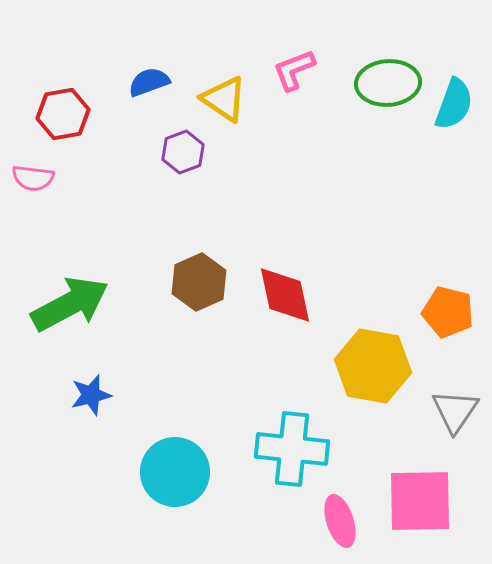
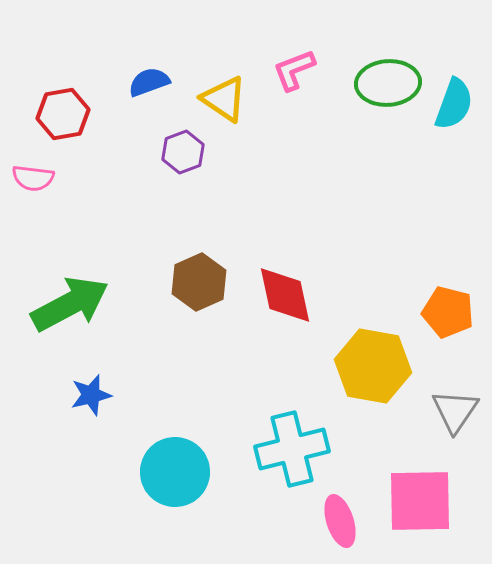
cyan cross: rotated 20 degrees counterclockwise
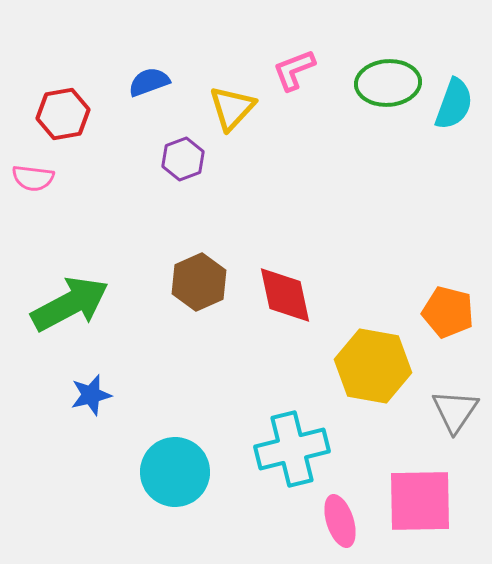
yellow triangle: moved 8 px right, 9 px down; rotated 39 degrees clockwise
purple hexagon: moved 7 px down
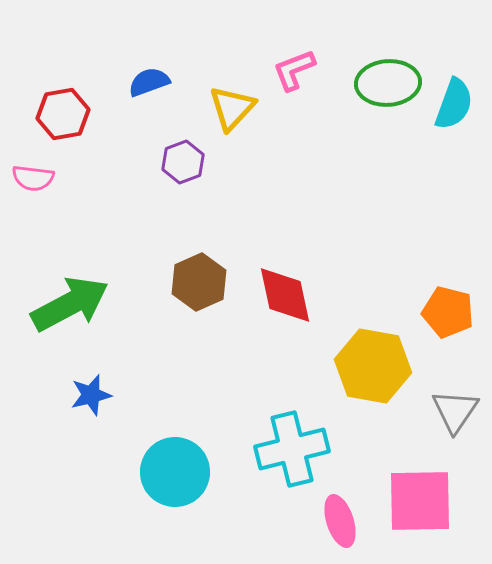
purple hexagon: moved 3 px down
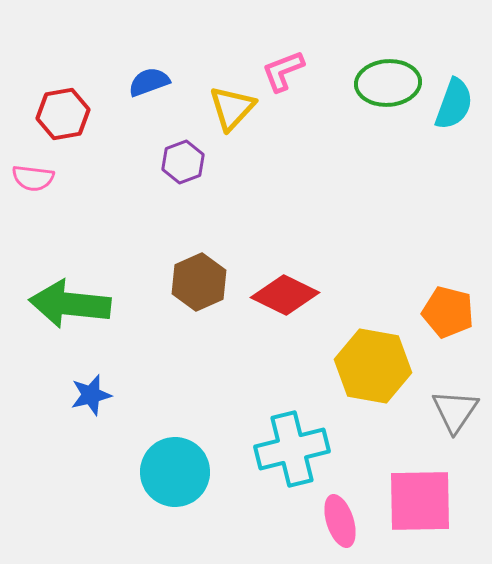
pink L-shape: moved 11 px left, 1 px down
red diamond: rotated 52 degrees counterclockwise
green arrow: rotated 146 degrees counterclockwise
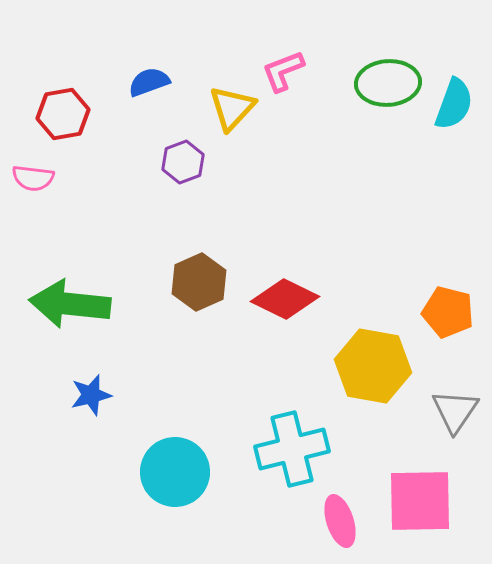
red diamond: moved 4 px down
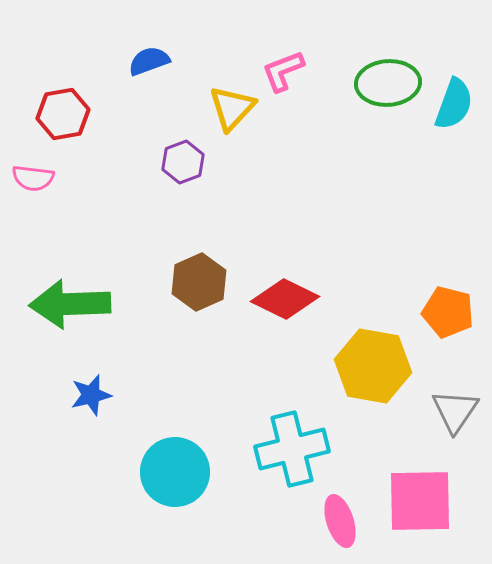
blue semicircle: moved 21 px up
green arrow: rotated 8 degrees counterclockwise
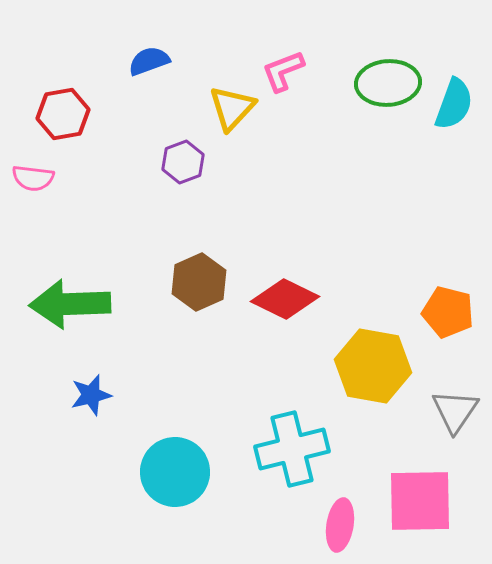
pink ellipse: moved 4 px down; rotated 27 degrees clockwise
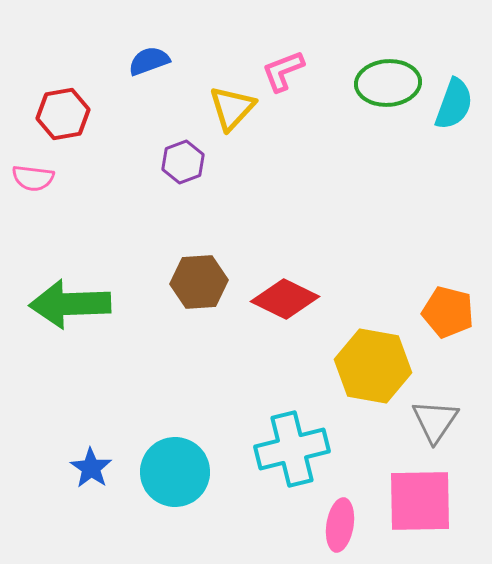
brown hexagon: rotated 20 degrees clockwise
blue star: moved 73 px down; rotated 24 degrees counterclockwise
gray triangle: moved 20 px left, 10 px down
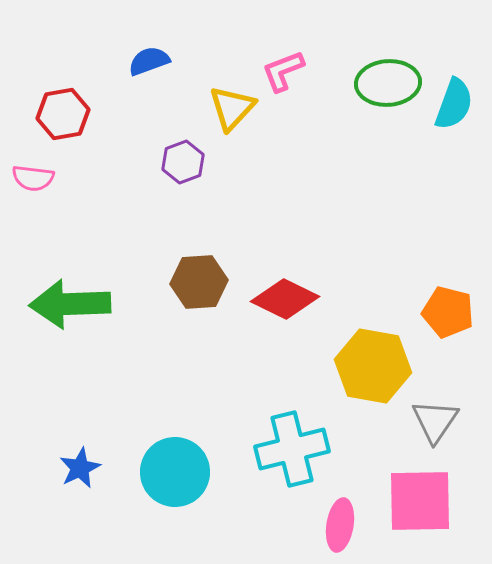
blue star: moved 11 px left; rotated 12 degrees clockwise
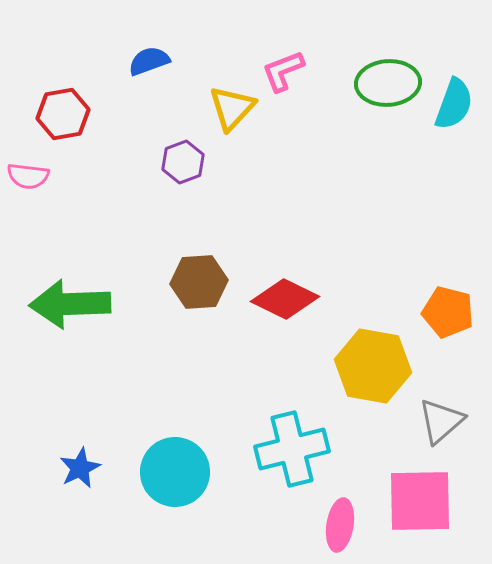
pink semicircle: moved 5 px left, 2 px up
gray triangle: moved 6 px right; rotated 15 degrees clockwise
